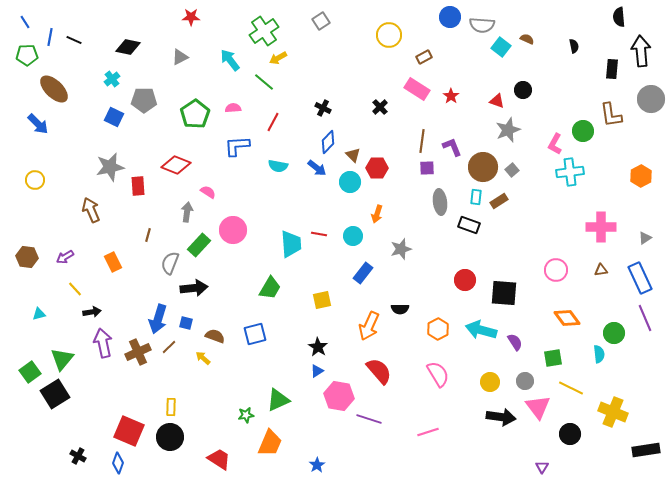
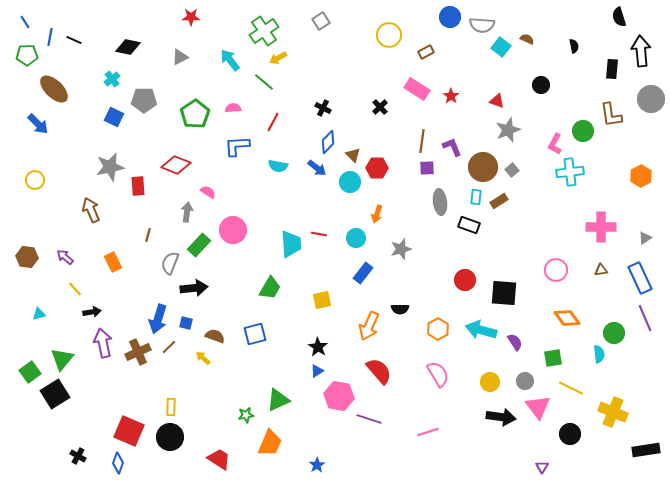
black semicircle at (619, 17): rotated 12 degrees counterclockwise
brown rectangle at (424, 57): moved 2 px right, 5 px up
black circle at (523, 90): moved 18 px right, 5 px up
cyan circle at (353, 236): moved 3 px right, 2 px down
purple arrow at (65, 257): rotated 72 degrees clockwise
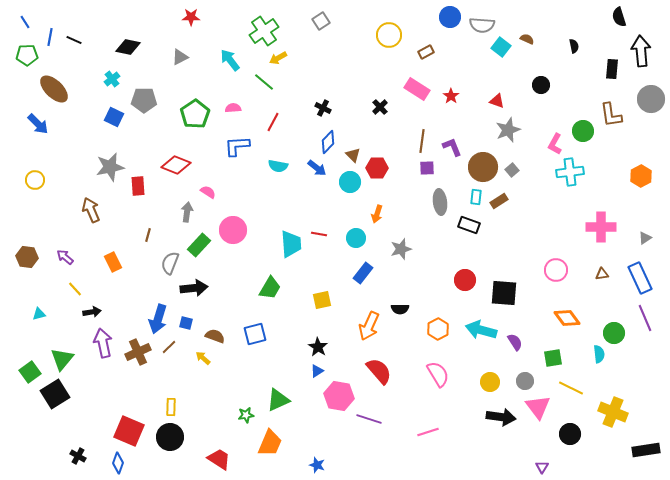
brown triangle at (601, 270): moved 1 px right, 4 px down
blue star at (317, 465): rotated 21 degrees counterclockwise
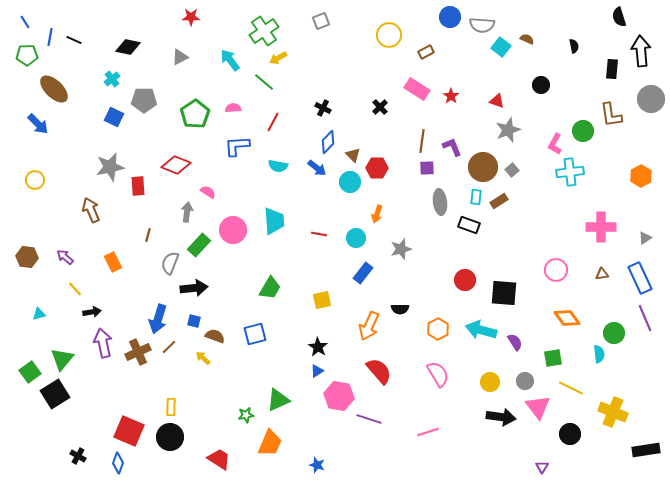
gray square at (321, 21): rotated 12 degrees clockwise
cyan trapezoid at (291, 244): moved 17 px left, 23 px up
blue square at (186, 323): moved 8 px right, 2 px up
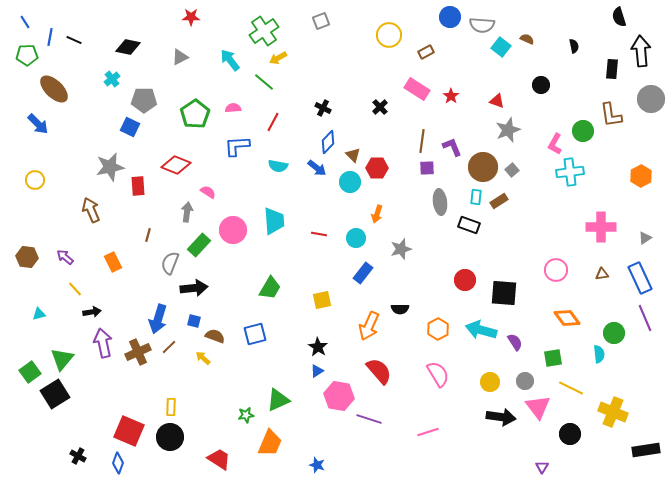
blue square at (114, 117): moved 16 px right, 10 px down
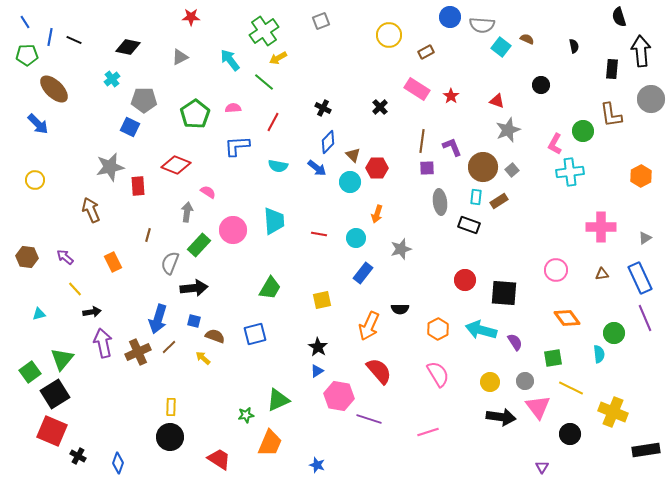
red square at (129, 431): moved 77 px left
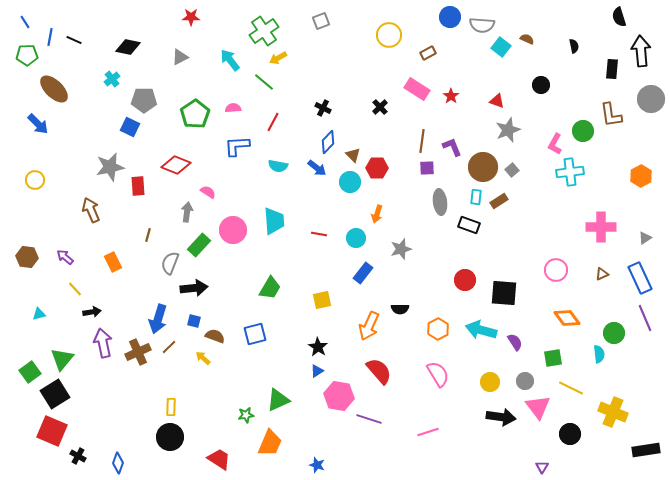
brown rectangle at (426, 52): moved 2 px right, 1 px down
brown triangle at (602, 274): rotated 16 degrees counterclockwise
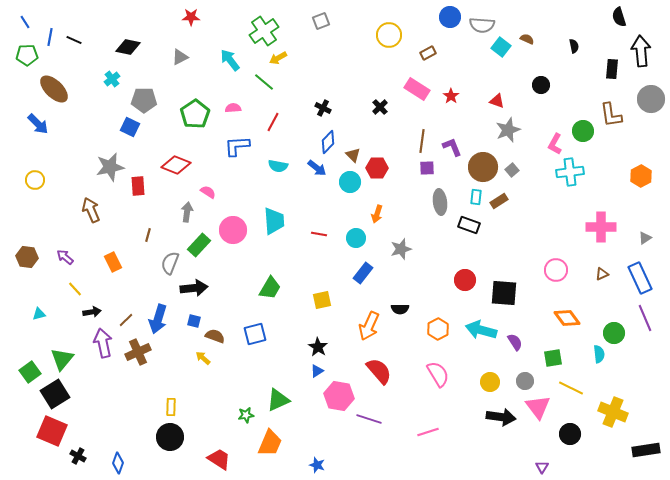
brown line at (169, 347): moved 43 px left, 27 px up
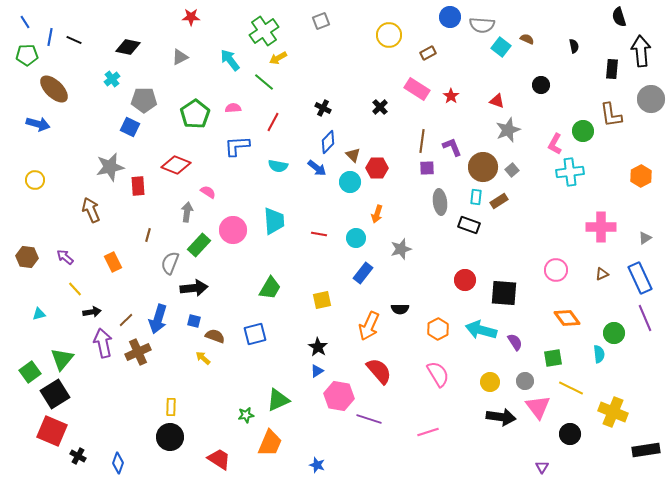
blue arrow at (38, 124): rotated 30 degrees counterclockwise
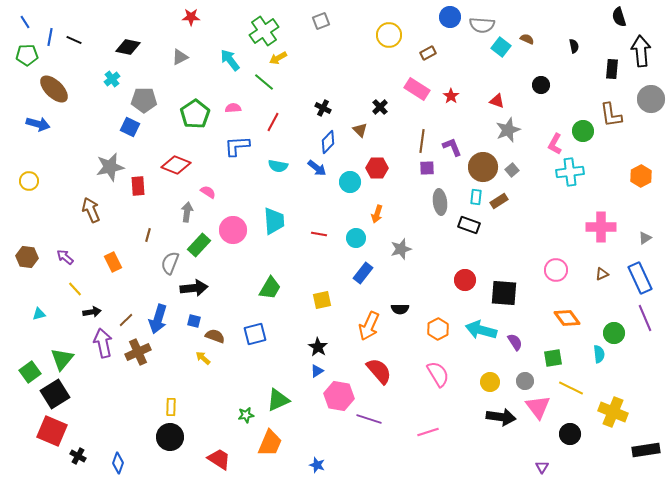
brown triangle at (353, 155): moved 7 px right, 25 px up
yellow circle at (35, 180): moved 6 px left, 1 px down
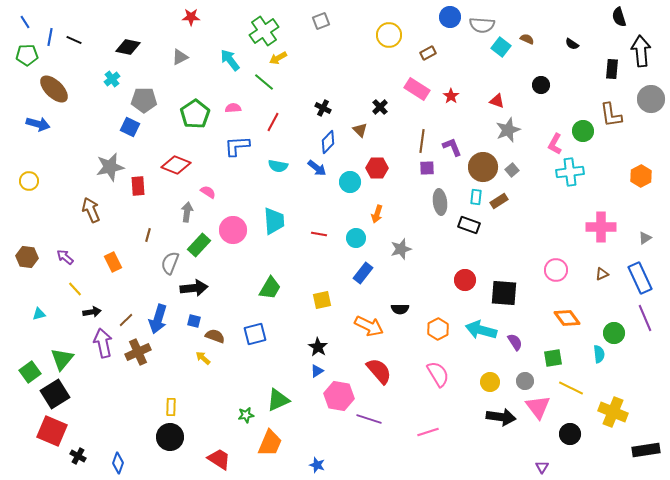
black semicircle at (574, 46): moved 2 px left, 2 px up; rotated 136 degrees clockwise
orange arrow at (369, 326): rotated 88 degrees counterclockwise
